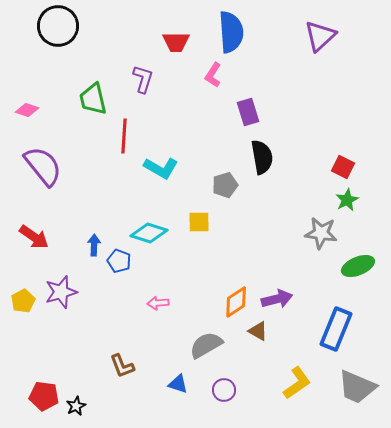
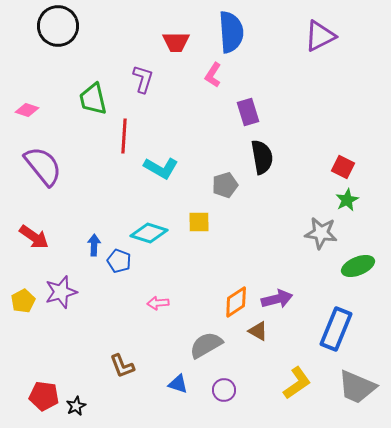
purple triangle: rotated 16 degrees clockwise
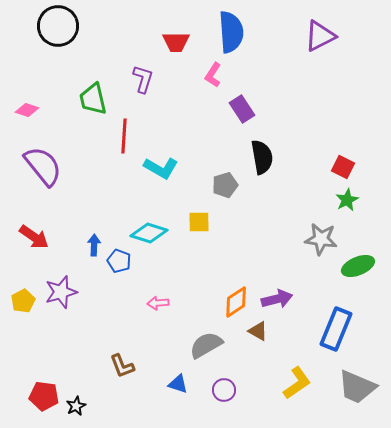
purple rectangle: moved 6 px left, 3 px up; rotated 16 degrees counterclockwise
gray star: moved 6 px down
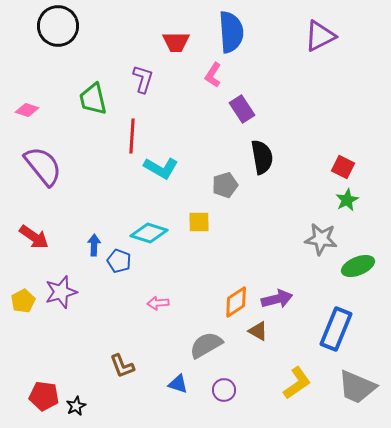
red line: moved 8 px right
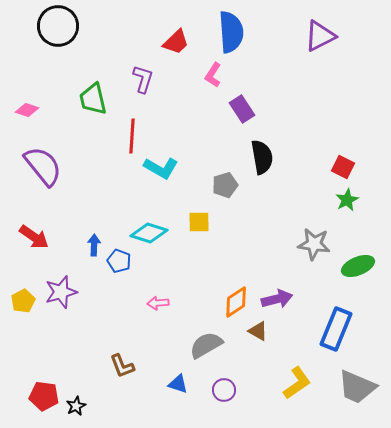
red trapezoid: rotated 44 degrees counterclockwise
gray star: moved 7 px left, 5 px down
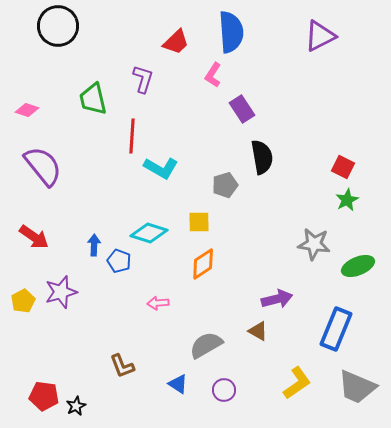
orange diamond: moved 33 px left, 38 px up
blue triangle: rotated 15 degrees clockwise
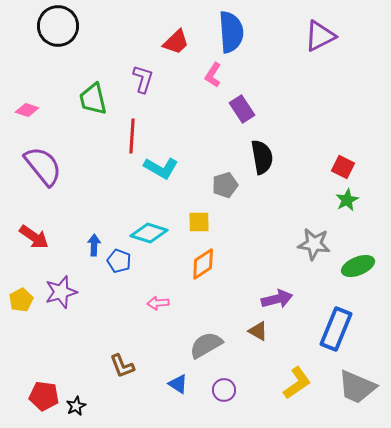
yellow pentagon: moved 2 px left, 1 px up
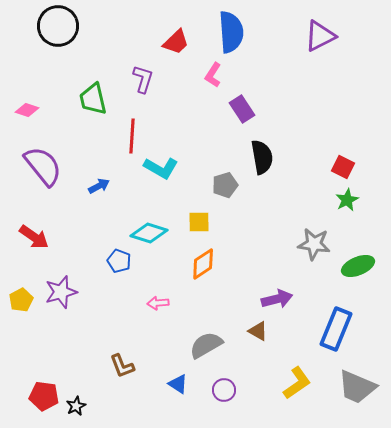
blue arrow: moved 5 px right, 59 px up; rotated 60 degrees clockwise
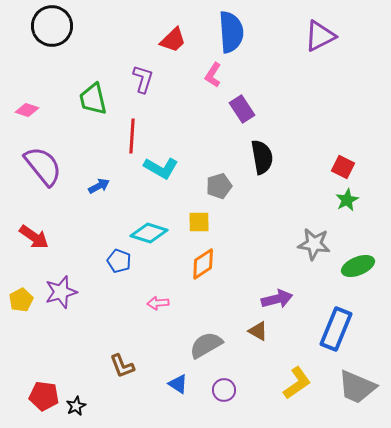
black circle: moved 6 px left
red trapezoid: moved 3 px left, 2 px up
gray pentagon: moved 6 px left, 1 px down
